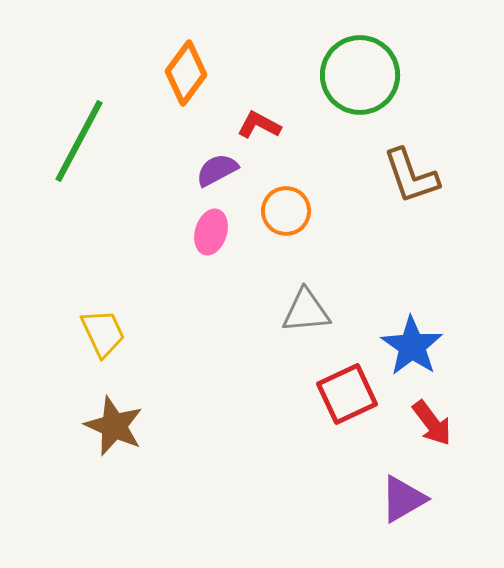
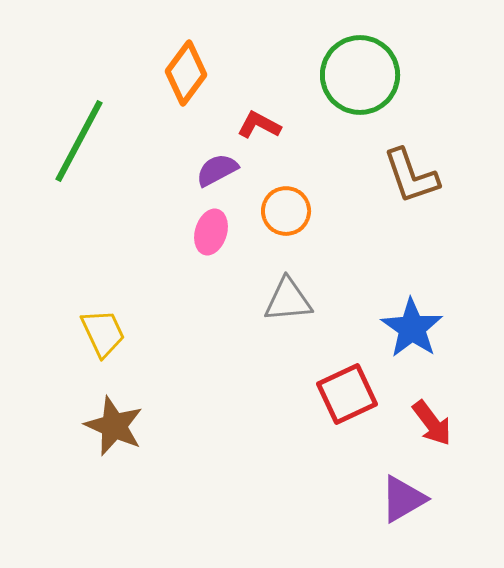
gray triangle: moved 18 px left, 11 px up
blue star: moved 18 px up
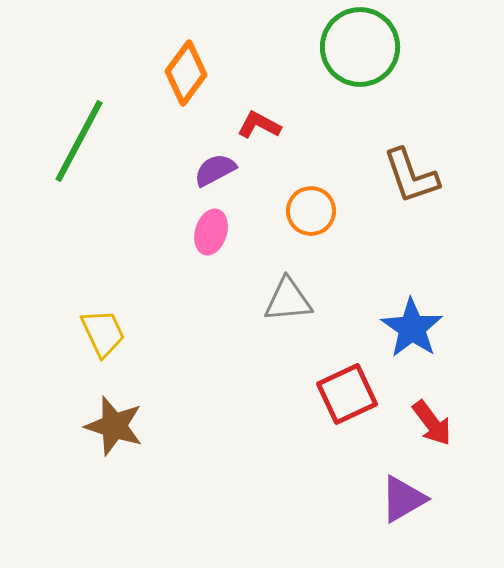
green circle: moved 28 px up
purple semicircle: moved 2 px left
orange circle: moved 25 px right
brown star: rotated 6 degrees counterclockwise
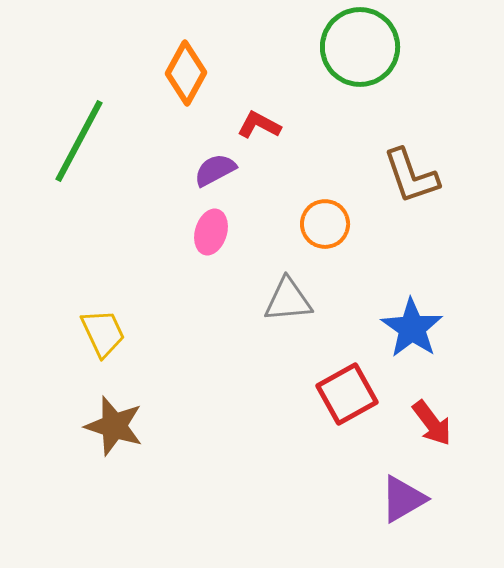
orange diamond: rotated 8 degrees counterclockwise
orange circle: moved 14 px right, 13 px down
red square: rotated 4 degrees counterclockwise
